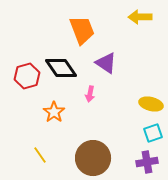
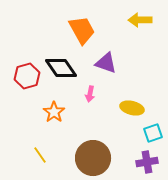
yellow arrow: moved 3 px down
orange trapezoid: rotated 8 degrees counterclockwise
purple triangle: rotated 15 degrees counterclockwise
yellow ellipse: moved 19 px left, 4 px down
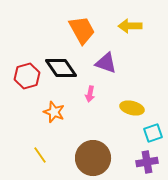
yellow arrow: moved 10 px left, 6 px down
orange star: rotated 15 degrees counterclockwise
